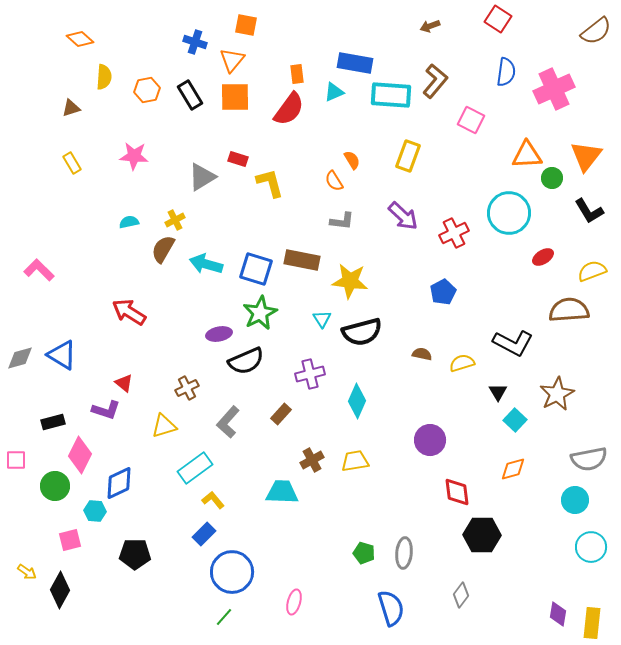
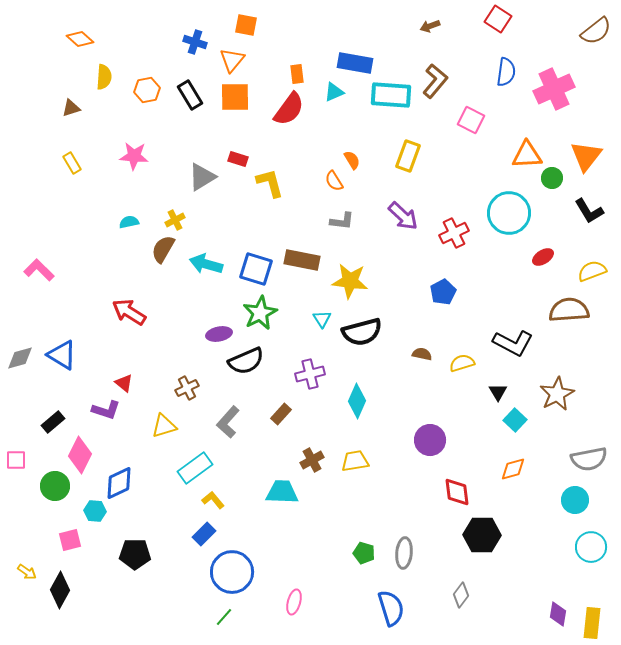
black rectangle at (53, 422): rotated 25 degrees counterclockwise
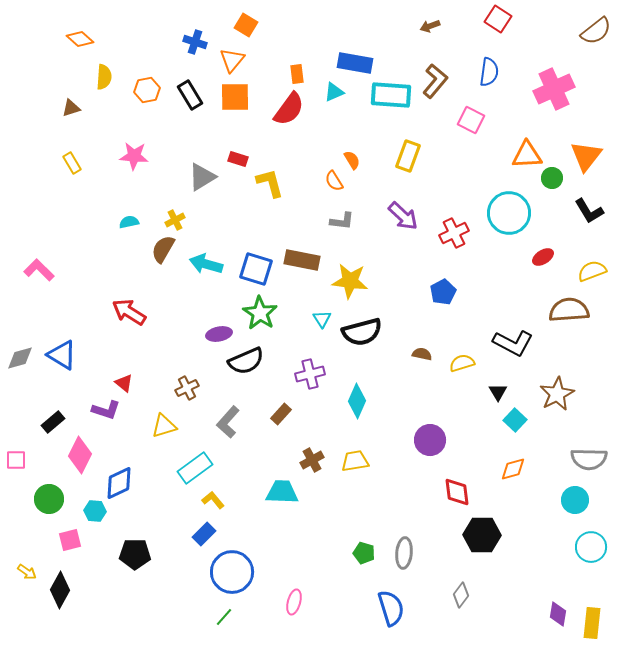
orange square at (246, 25): rotated 20 degrees clockwise
blue semicircle at (506, 72): moved 17 px left
green star at (260, 313): rotated 12 degrees counterclockwise
gray semicircle at (589, 459): rotated 12 degrees clockwise
green circle at (55, 486): moved 6 px left, 13 px down
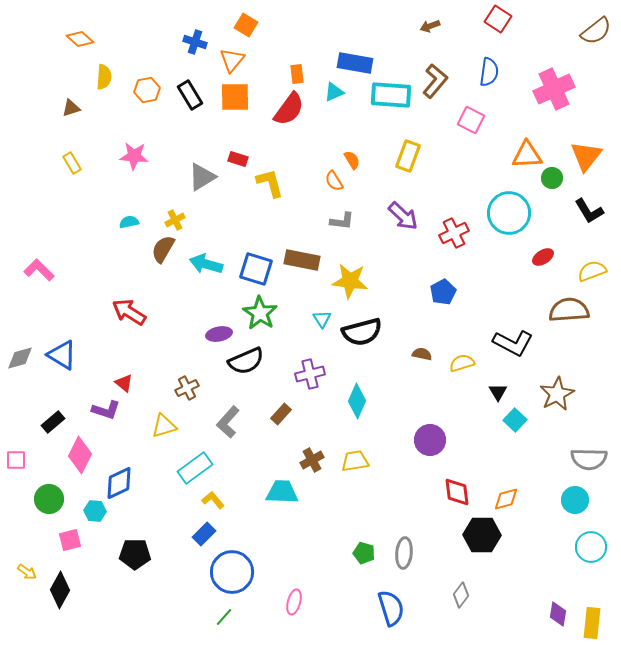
orange diamond at (513, 469): moved 7 px left, 30 px down
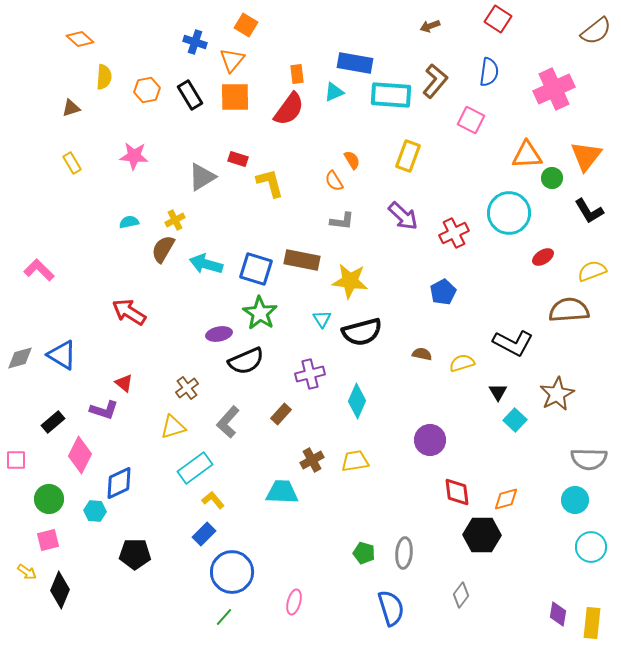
brown cross at (187, 388): rotated 10 degrees counterclockwise
purple L-shape at (106, 410): moved 2 px left
yellow triangle at (164, 426): moved 9 px right, 1 px down
pink square at (70, 540): moved 22 px left
black diamond at (60, 590): rotated 6 degrees counterclockwise
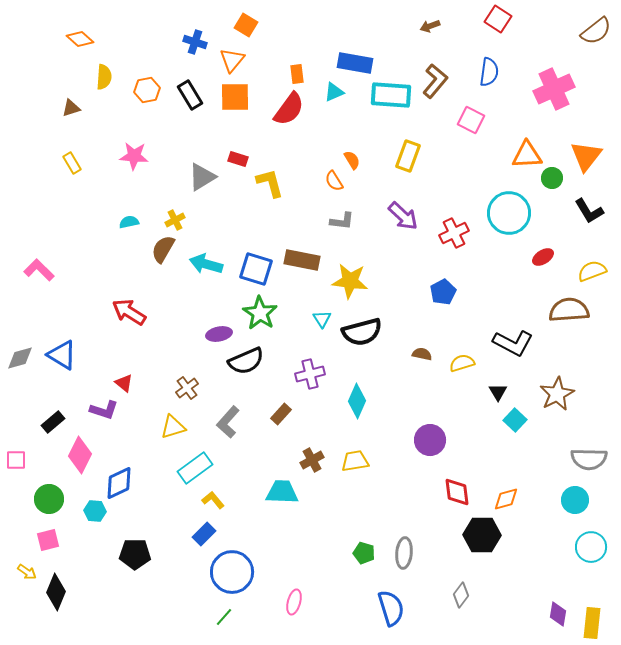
black diamond at (60, 590): moved 4 px left, 2 px down
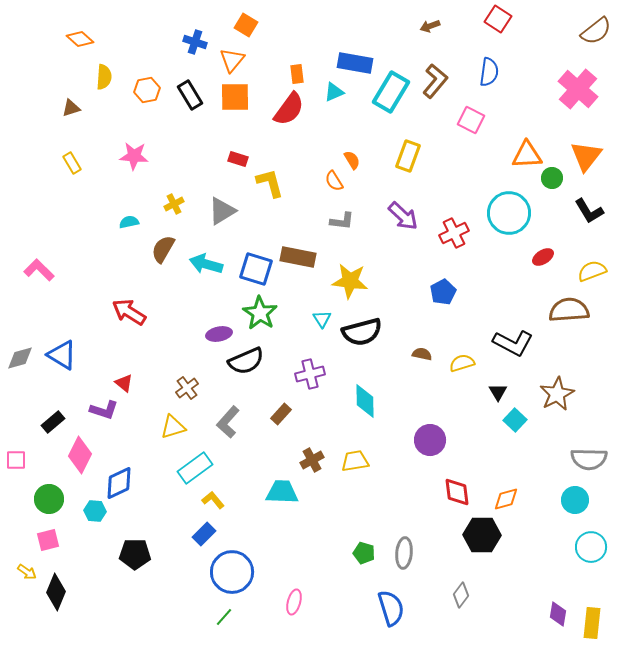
pink cross at (554, 89): moved 24 px right; rotated 24 degrees counterclockwise
cyan rectangle at (391, 95): moved 3 px up; rotated 63 degrees counterclockwise
gray triangle at (202, 177): moved 20 px right, 34 px down
yellow cross at (175, 220): moved 1 px left, 16 px up
brown rectangle at (302, 260): moved 4 px left, 3 px up
cyan diamond at (357, 401): moved 8 px right; rotated 24 degrees counterclockwise
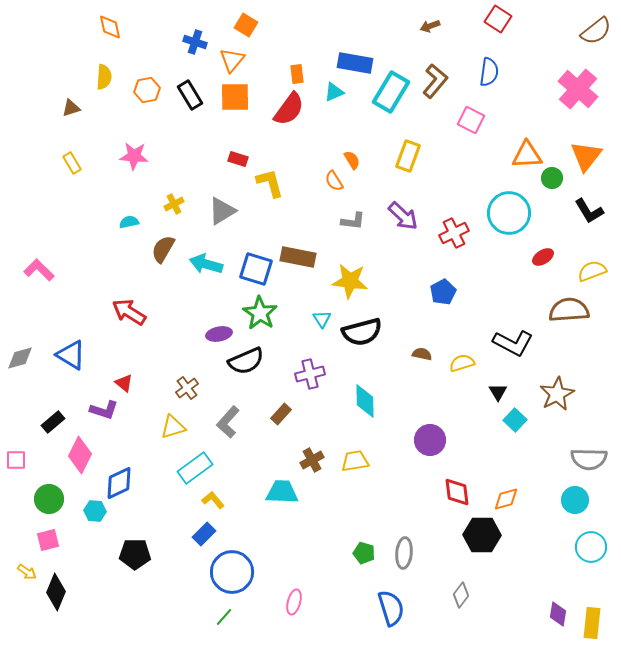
orange diamond at (80, 39): moved 30 px right, 12 px up; rotated 36 degrees clockwise
gray L-shape at (342, 221): moved 11 px right
blue triangle at (62, 355): moved 9 px right
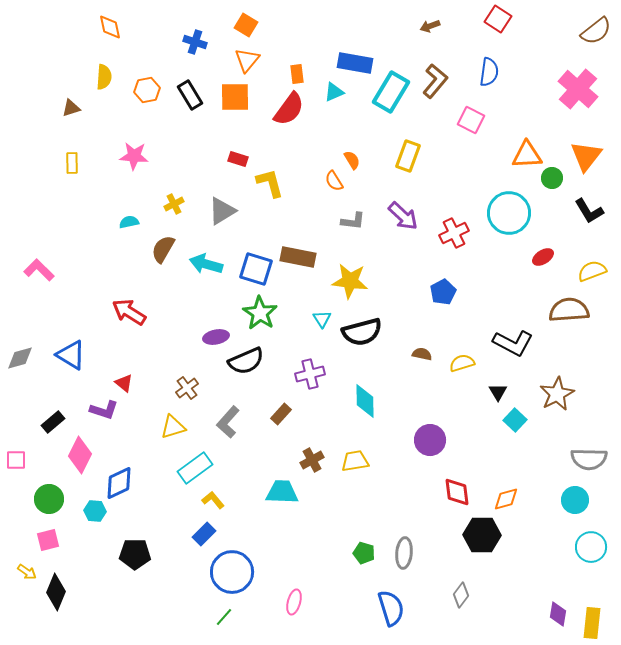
orange triangle at (232, 60): moved 15 px right
yellow rectangle at (72, 163): rotated 30 degrees clockwise
purple ellipse at (219, 334): moved 3 px left, 3 px down
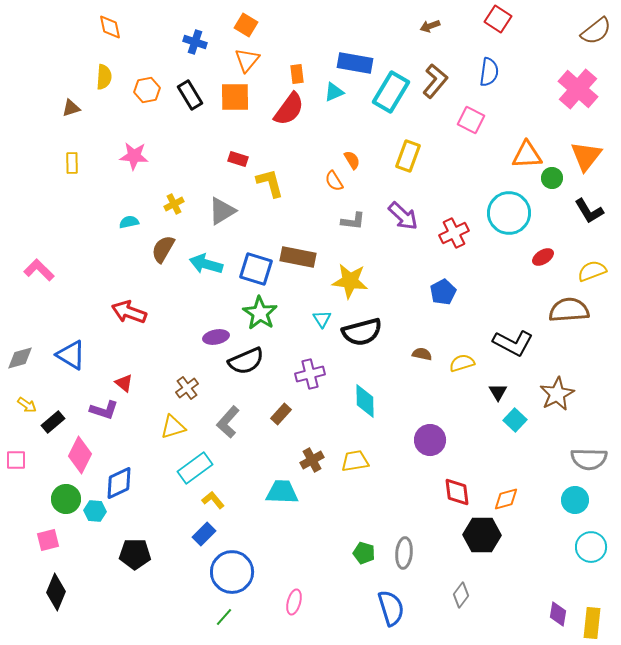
red arrow at (129, 312): rotated 12 degrees counterclockwise
green circle at (49, 499): moved 17 px right
yellow arrow at (27, 572): moved 167 px up
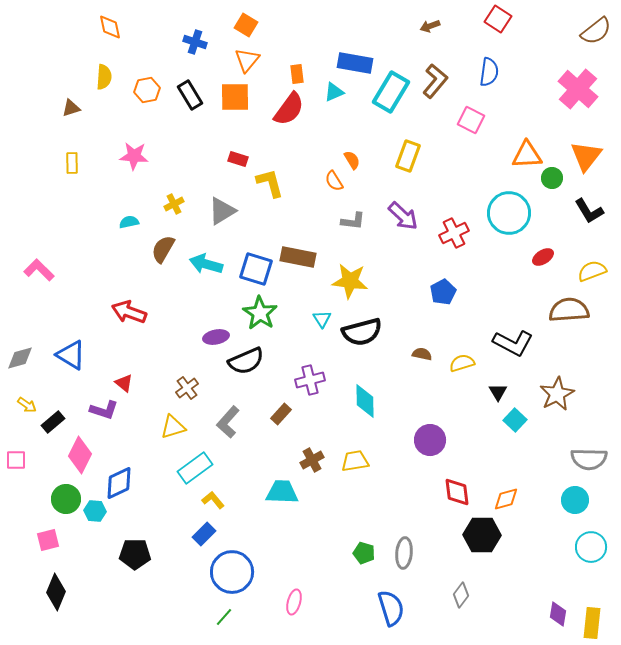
purple cross at (310, 374): moved 6 px down
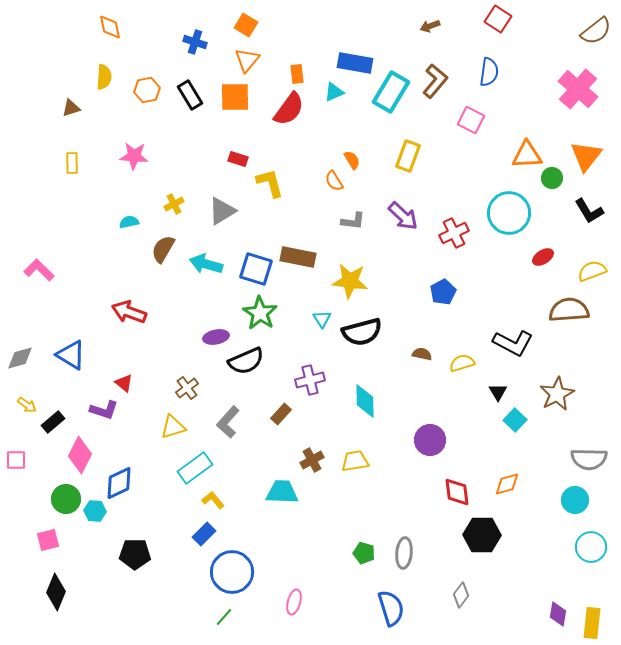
orange diamond at (506, 499): moved 1 px right, 15 px up
